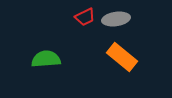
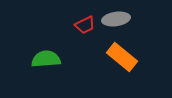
red trapezoid: moved 8 px down
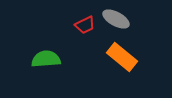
gray ellipse: rotated 36 degrees clockwise
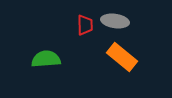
gray ellipse: moved 1 px left, 2 px down; rotated 20 degrees counterclockwise
red trapezoid: rotated 65 degrees counterclockwise
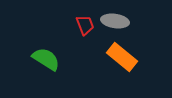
red trapezoid: rotated 20 degrees counterclockwise
green semicircle: rotated 36 degrees clockwise
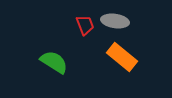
green semicircle: moved 8 px right, 3 px down
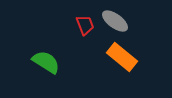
gray ellipse: rotated 28 degrees clockwise
green semicircle: moved 8 px left
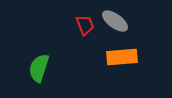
orange rectangle: rotated 44 degrees counterclockwise
green semicircle: moved 7 px left, 6 px down; rotated 104 degrees counterclockwise
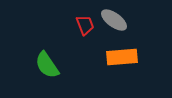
gray ellipse: moved 1 px left, 1 px up
green semicircle: moved 8 px right, 3 px up; rotated 52 degrees counterclockwise
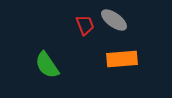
orange rectangle: moved 2 px down
